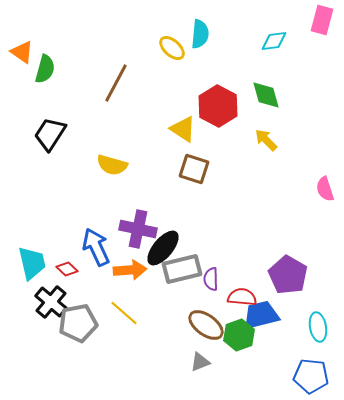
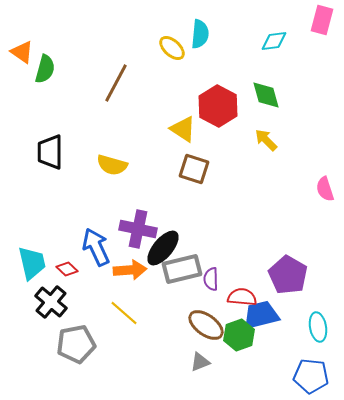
black trapezoid: moved 18 px down; rotated 33 degrees counterclockwise
gray pentagon: moved 2 px left, 21 px down
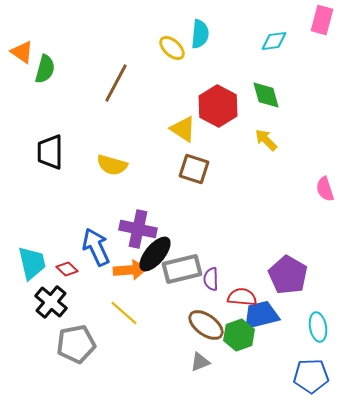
black ellipse: moved 8 px left, 6 px down
blue pentagon: rotated 8 degrees counterclockwise
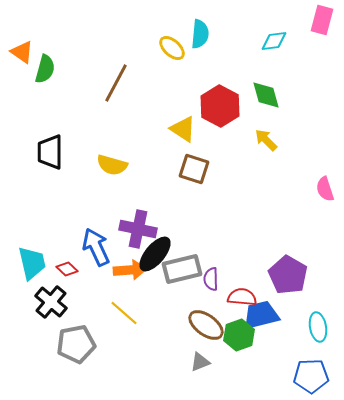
red hexagon: moved 2 px right
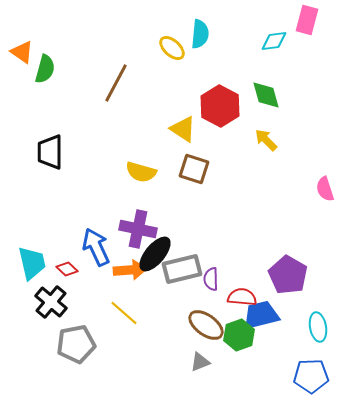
pink rectangle: moved 15 px left
yellow semicircle: moved 29 px right, 7 px down
